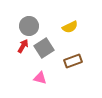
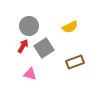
brown rectangle: moved 2 px right, 1 px down
pink triangle: moved 10 px left, 4 px up
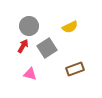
gray square: moved 3 px right
brown rectangle: moved 7 px down
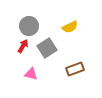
pink triangle: moved 1 px right
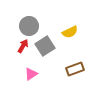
yellow semicircle: moved 5 px down
gray square: moved 2 px left, 2 px up
pink triangle: rotated 48 degrees counterclockwise
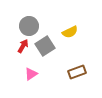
brown rectangle: moved 2 px right, 3 px down
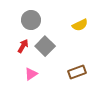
gray circle: moved 2 px right, 6 px up
yellow semicircle: moved 10 px right, 7 px up
gray square: rotated 12 degrees counterclockwise
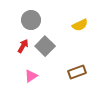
pink triangle: moved 2 px down
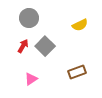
gray circle: moved 2 px left, 2 px up
pink triangle: moved 3 px down
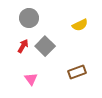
pink triangle: rotated 32 degrees counterclockwise
